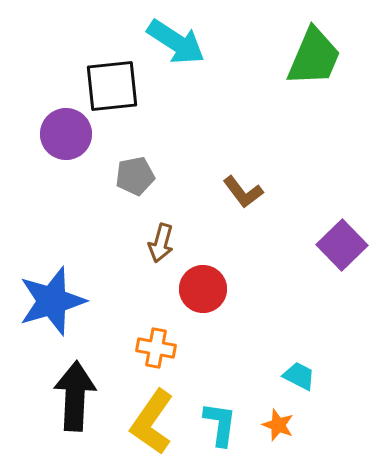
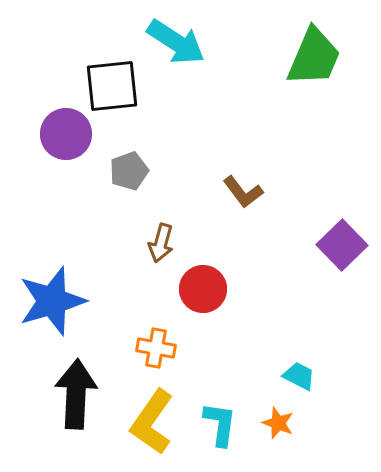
gray pentagon: moved 6 px left, 5 px up; rotated 9 degrees counterclockwise
black arrow: moved 1 px right, 2 px up
orange star: moved 2 px up
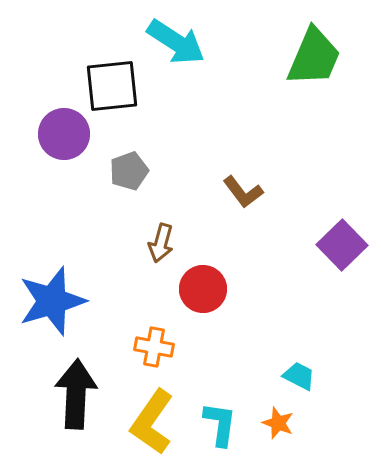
purple circle: moved 2 px left
orange cross: moved 2 px left, 1 px up
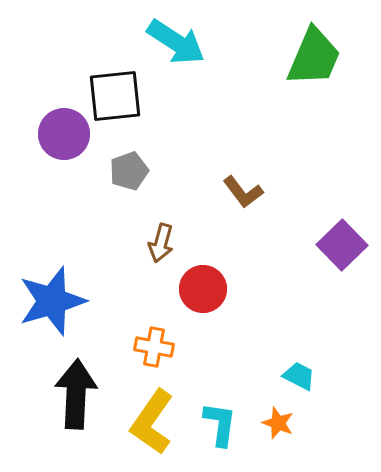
black square: moved 3 px right, 10 px down
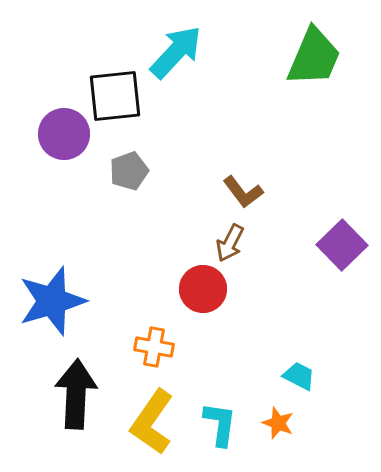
cyan arrow: moved 10 px down; rotated 80 degrees counterclockwise
brown arrow: moved 69 px right; rotated 12 degrees clockwise
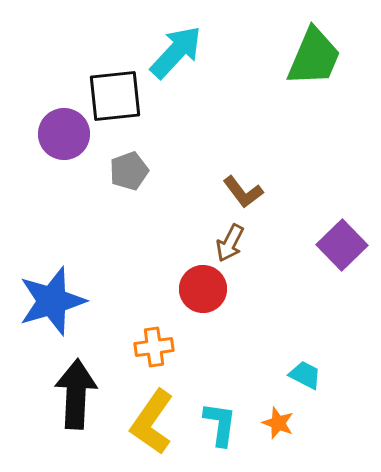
orange cross: rotated 18 degrees counterclockwise
cyan trapezoid: moved 6 px right, 1 px up
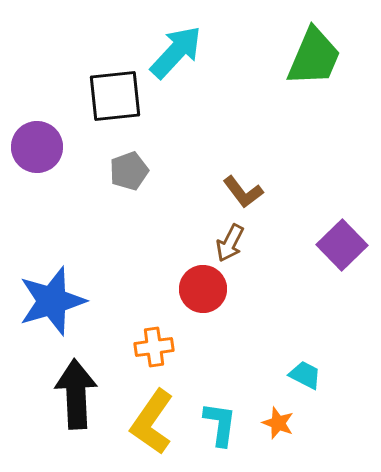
purple circle: moved 27 px left, 13 px down
black arrow: rotated 6 degrees counterclockwise
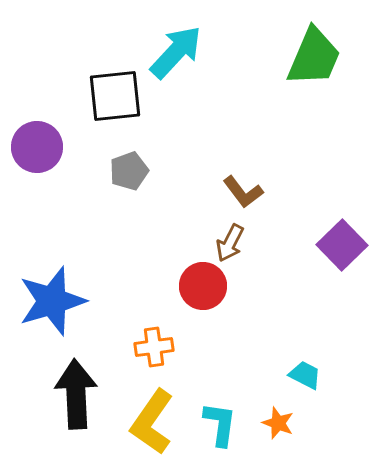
red circle: moved 3 px up
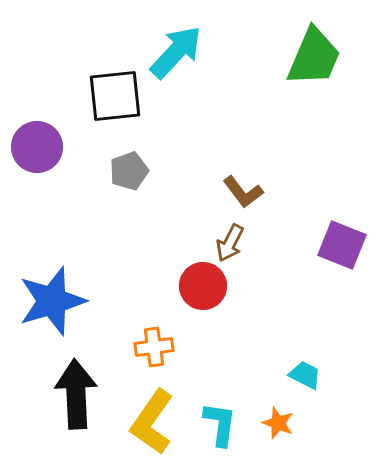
purple square: rotated 24 degrees counterclockwise
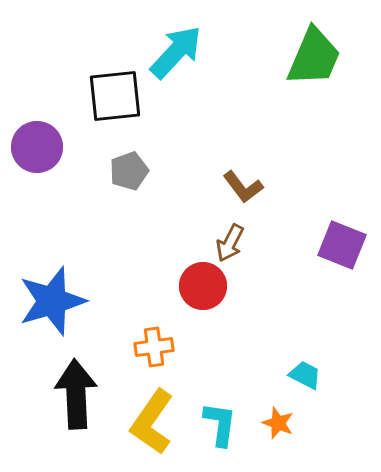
brown L-shape: moved 5 px up
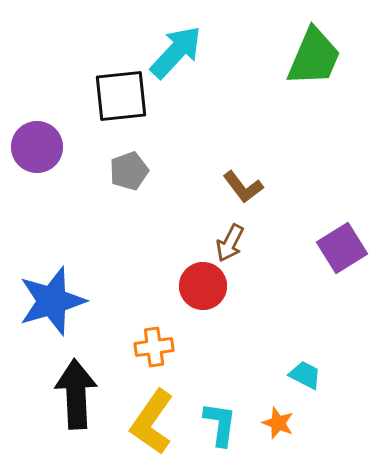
black square: moved 6 px right
purple square: moved 3 px down; rotated 36 degrees clockwise
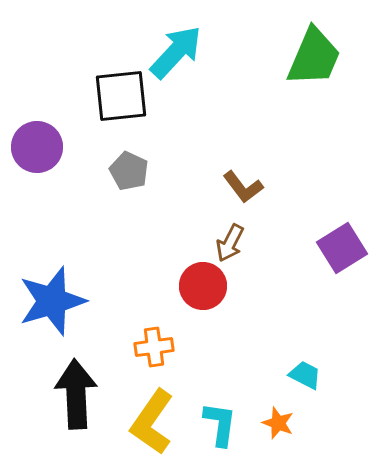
gray pentagon: rotated 27 degrees counterclockwise
